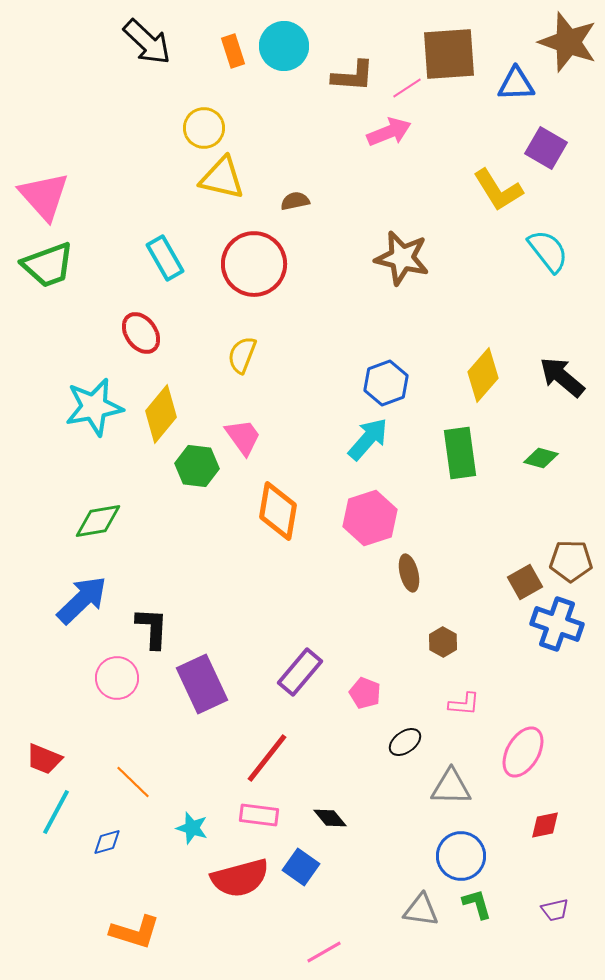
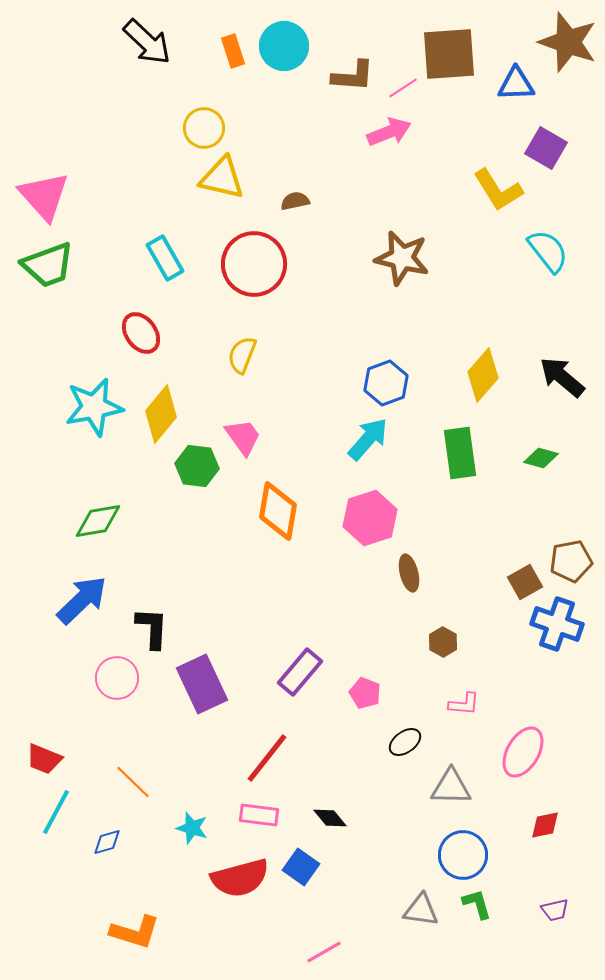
pink line at (407, 88): moved 4 px left
brown pentagon at (571, 561): rotated 12 degrees counterclockwise
blue circle at (461, 856): moved 2 px right, 1 px up
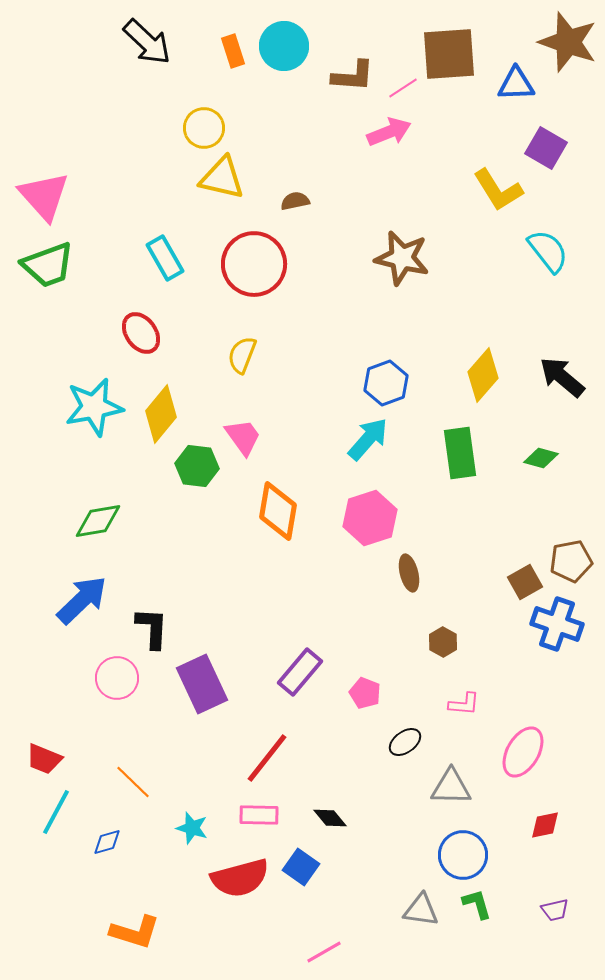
pink rectangle at (259, 815): rotated 6 degrees counterclockwise
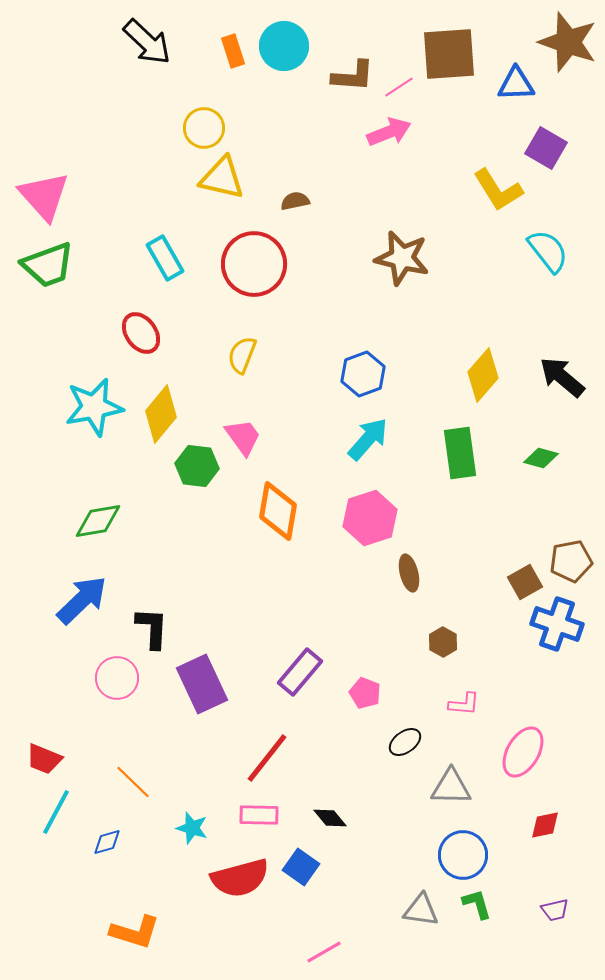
pink line at (403, 88): moved 4 px left, 1 px up
blue hexagon at (386, 383): moved 23 px left, 9 px up
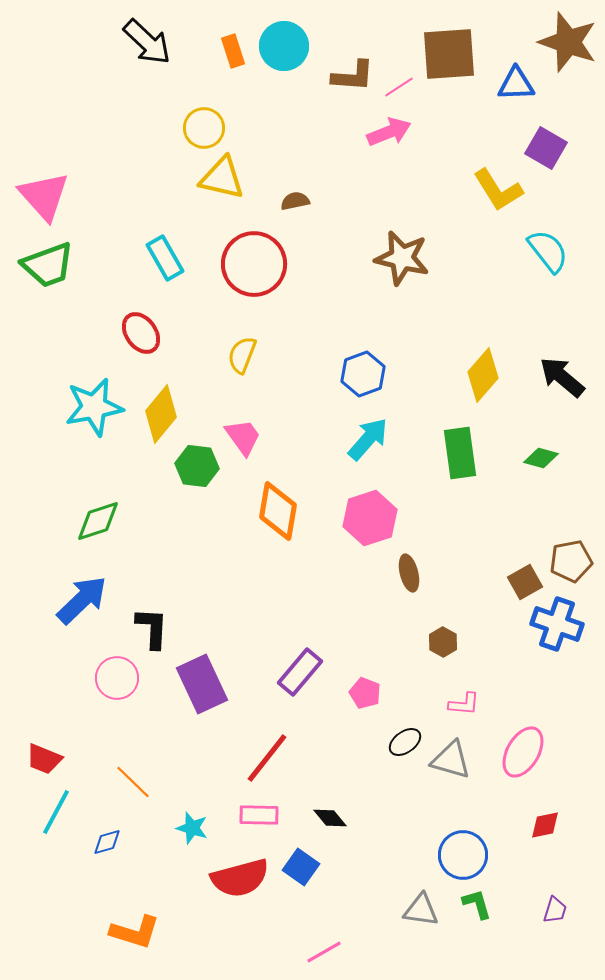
green diamond at (98, 521): rotated 9 degrees counterclockwise
gray triangle at (451, 787): moved 27 px up; rotated 15 degrees clockwise
purple trapezoid at (555, 910): rotated 60 degrees counterclockwise
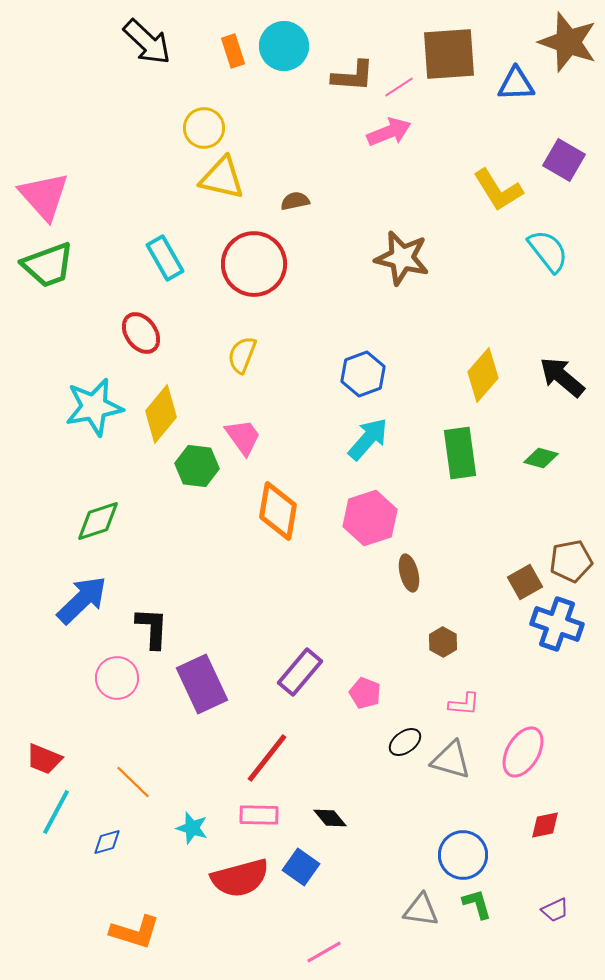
purple square at (546, 148): moved 18 px right, 12 px down
purple trapezoid at (555, 910): rotated 48 degrees clockwise
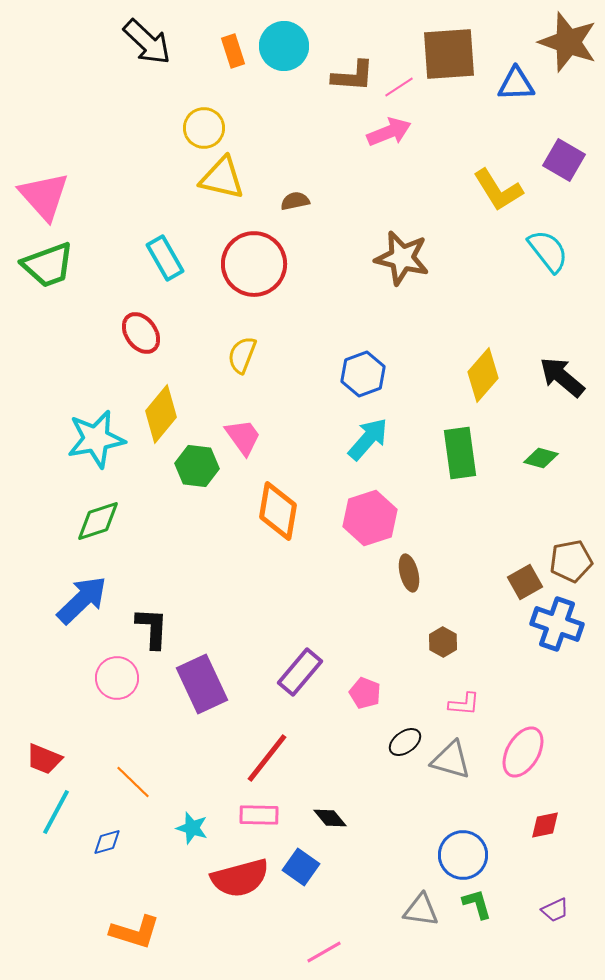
cyan star at (94, 407): moved 2 px right, 32 px down
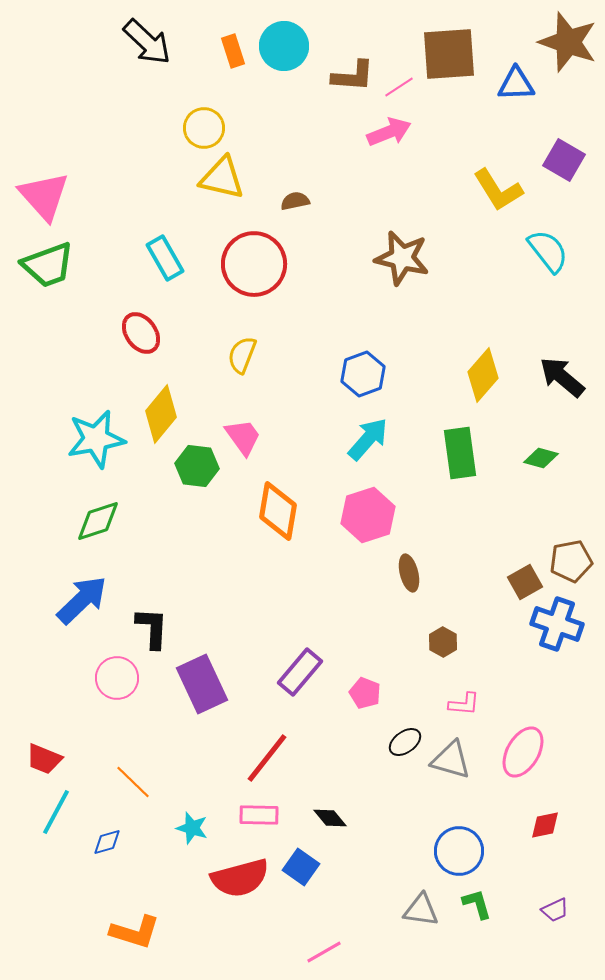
pink hexagon at (370, 518): moved 2 px left, 3 px up
blue circle at (463, 855): moved 4 px left, 4 px up
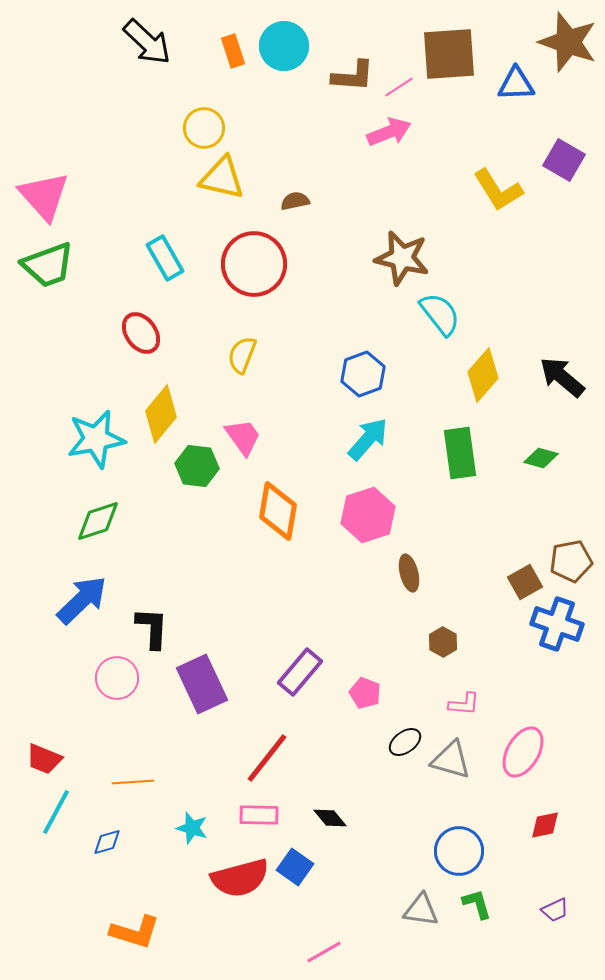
cyan semicircle at (548, 251): moved 108 px left, 63 px down
orange line at (133, 782): rotated 48 degrees counterclockwise
blue square at (301, 867): moved 6 px left
